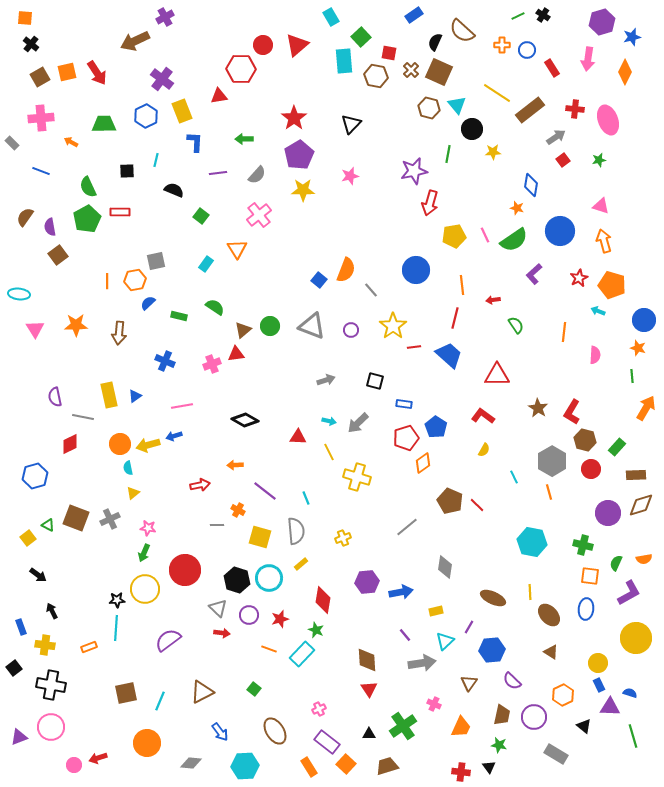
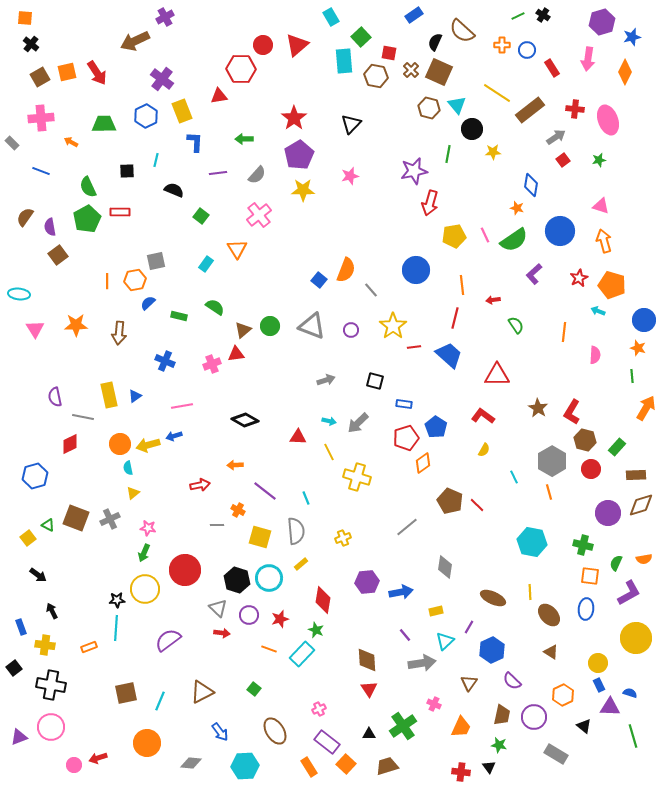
blue hexagon at (492, 650): rotated 20 degrees counterclockwise
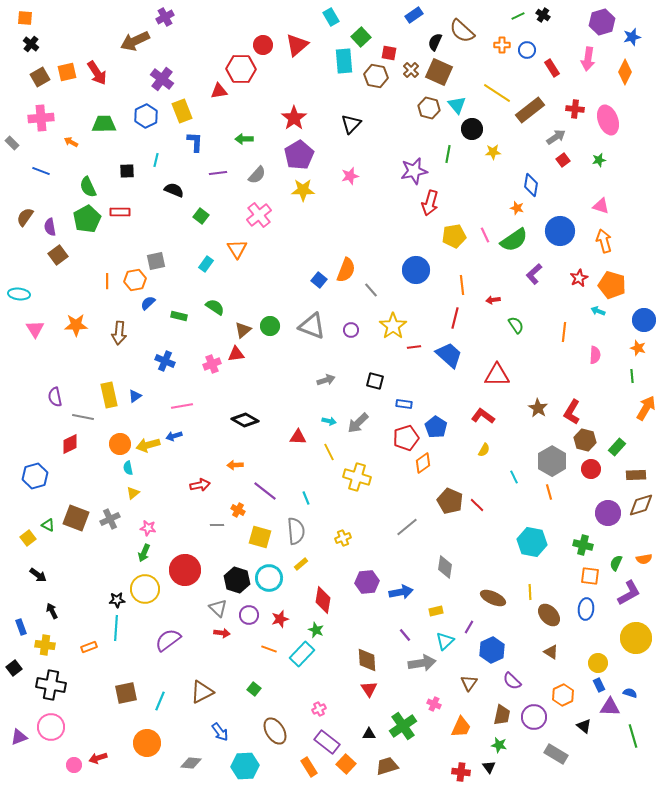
red triangle at (219, 96): moved 5 px up
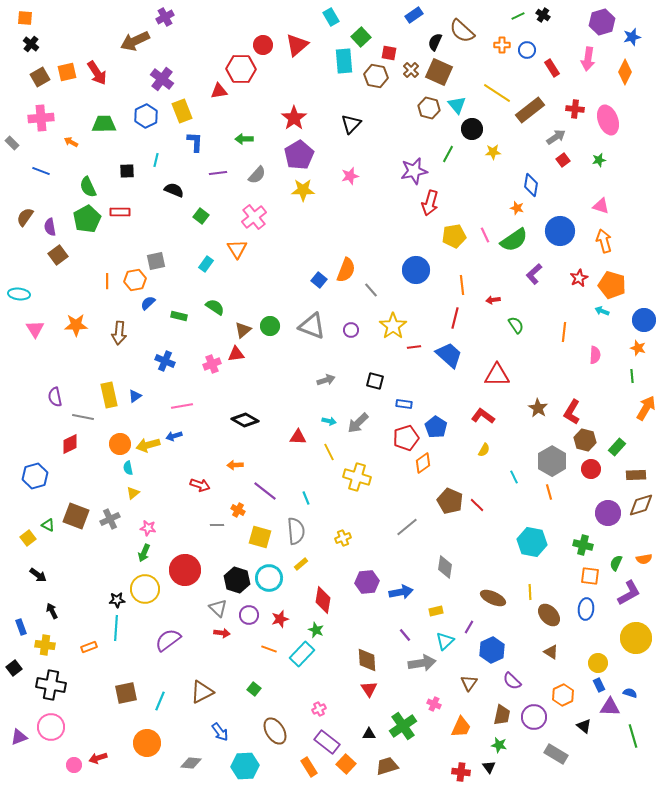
green line at (448, 154): rotated 18 degrees clockwise
pink cross at (259, 215): moved 5 px left, 2 px down
cyan arrow at (598, 311): moved 4 px right
red arrow at (200, 485): rotated 30 degrees clockwise
brown square at (76, 518): moved 2 px up
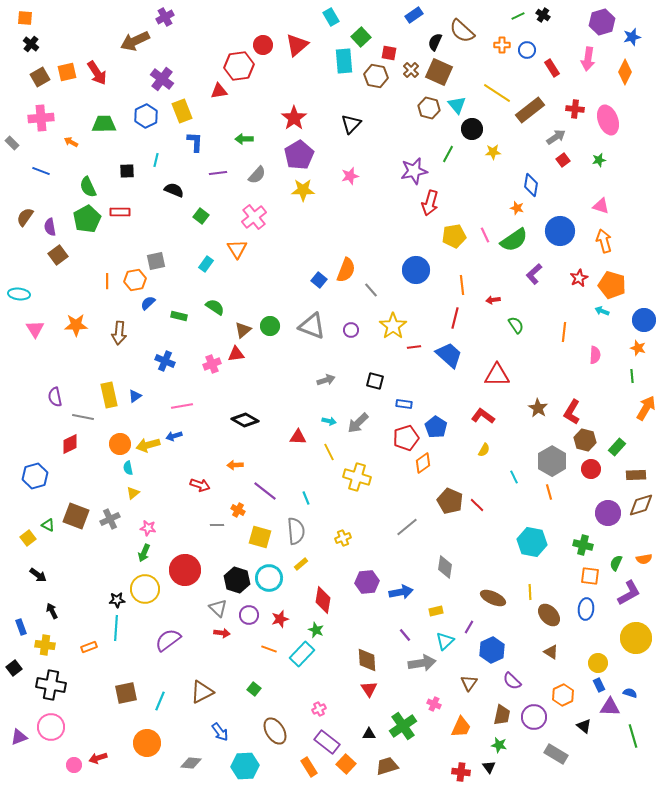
red hexagon at (241, 69): moved 2 px left, 3 px up; rotated 8 degrees counterclockwise
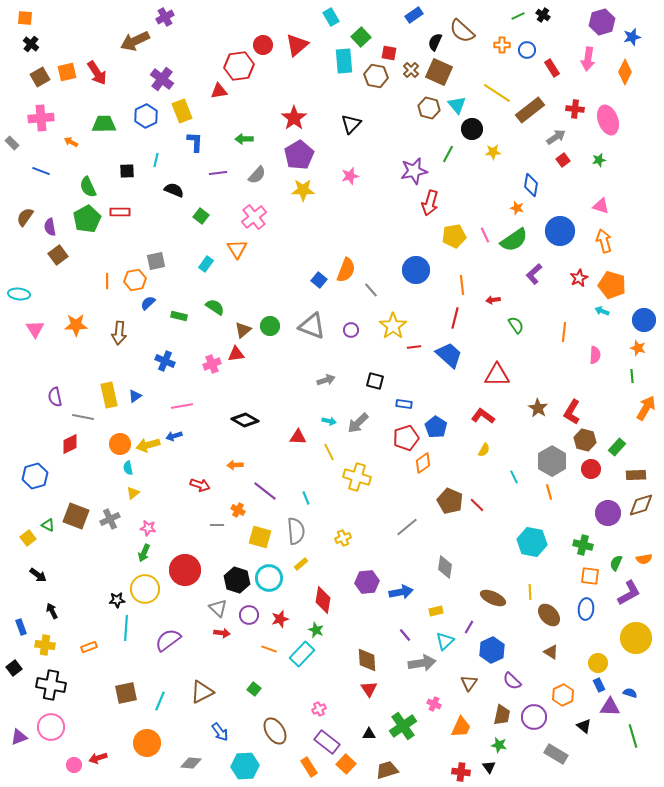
cyan line at (116, 628): moved 10 px right
brown trapezoid at (387, 766): moved 4 px down
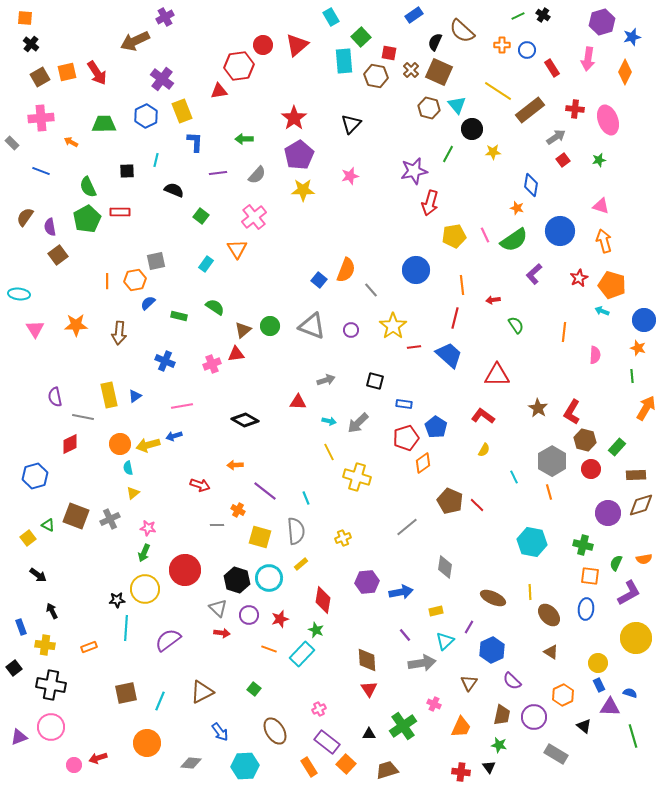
yellow line at (497, 93): moved 1 px right, 2 px up
red triangle at (298, 437): moved 35 px up
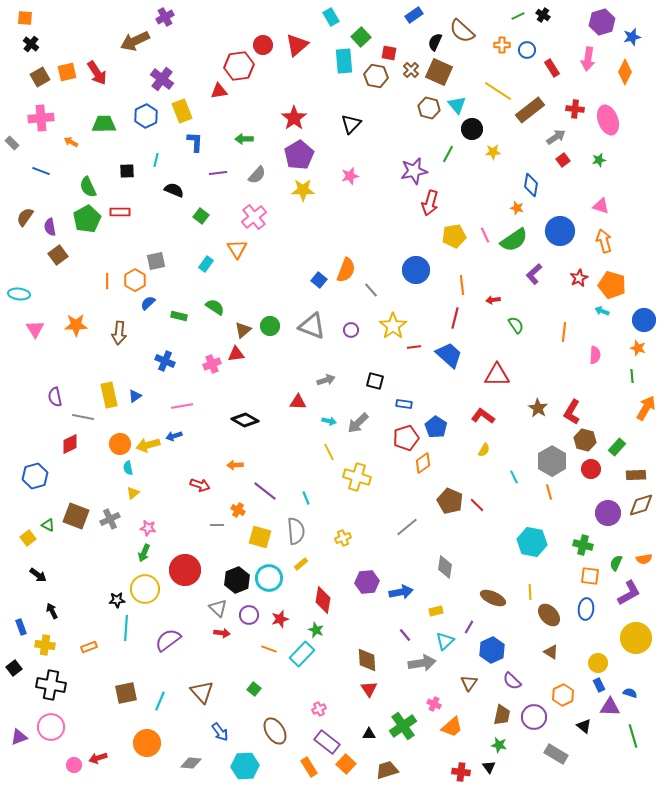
orange hexagon at (135, 280): rotated 20 degrees counterclockwise
black hexagon at (237, 580): rotated 20 degrees clockwise
brown triangle at (202, 692): rotated 45 degrees counterclockwise
orange trapezoid at (461, 727): moved 9 px left; rotated 25 degrees clockwise
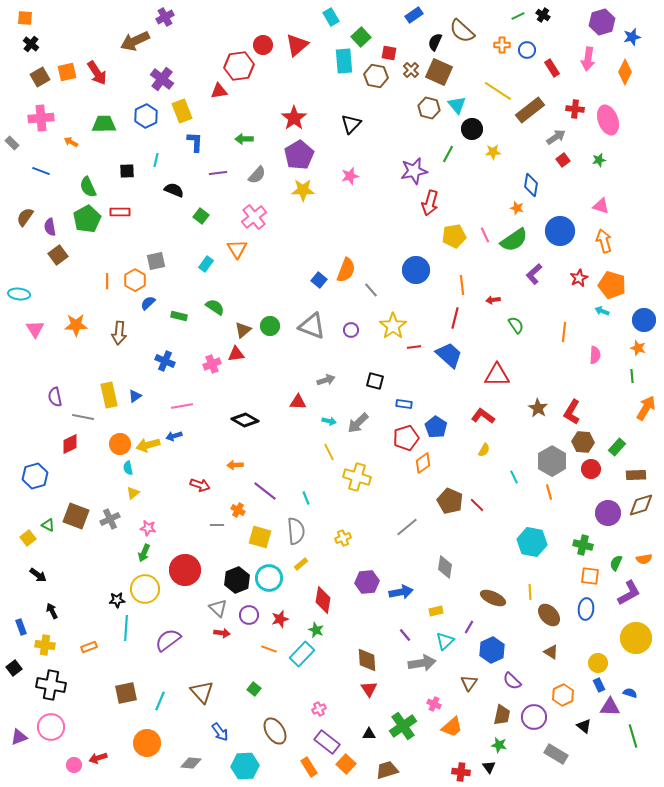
brown hexagon at (585, 440): moved 2 px left, 2 px down; rotated 10 degrees counterclockwise
